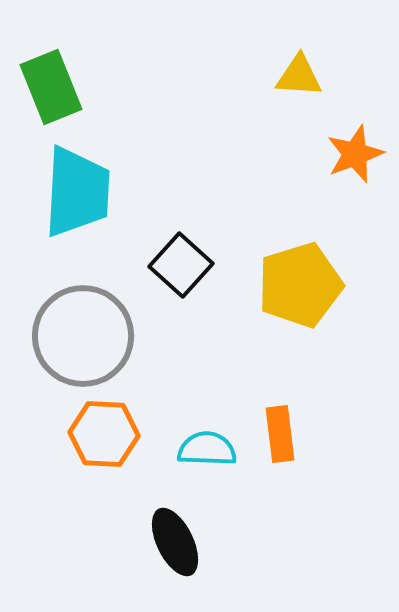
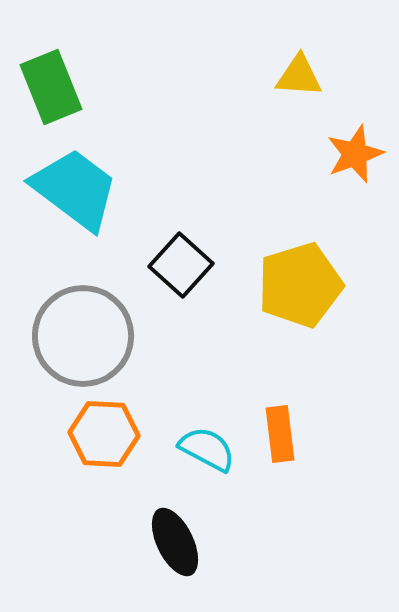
cyan trapezoid: moved 2 px left, 3 px up; rotated 56 degrees counterclockwise
cyan semicircle: rotated 26 degrees clockwise
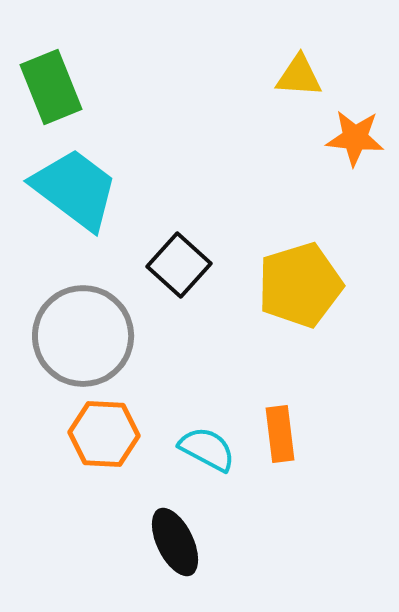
orange star: moved 16 px up; rotated 26 degrees clockwise
black square: moved 2 px left
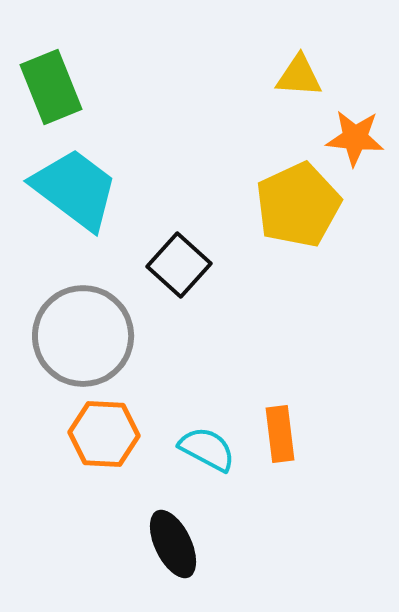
yellow pentagon: moved 2 px left, 80 px up; rotated 8 degrees counterclockwise
black ellipse: moved 2 px left, 2 px down
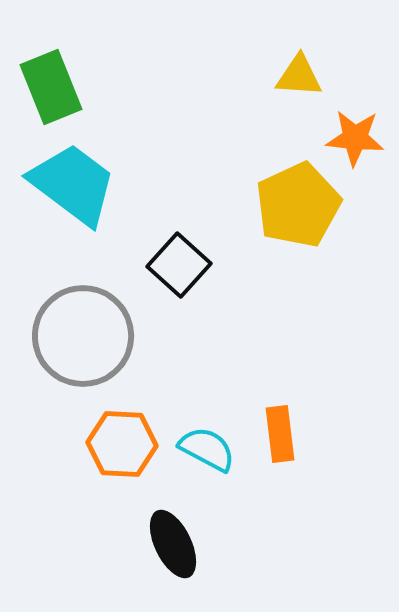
cyan trapezoid: moved 2 px left, 5 px up
orange hexagon: moved 18 px right, 10 px down
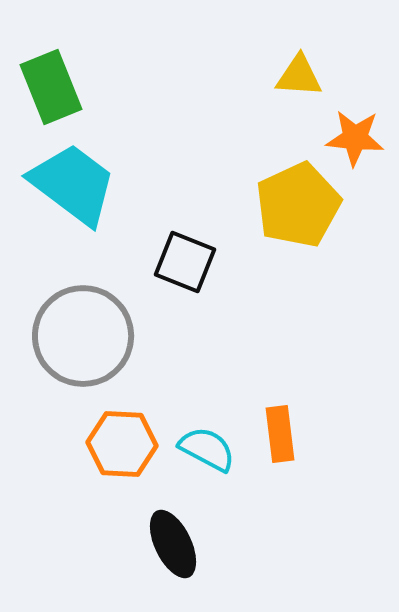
black square: moved 6 px right, 3 px up; rotated 20 degrees counterclockwise
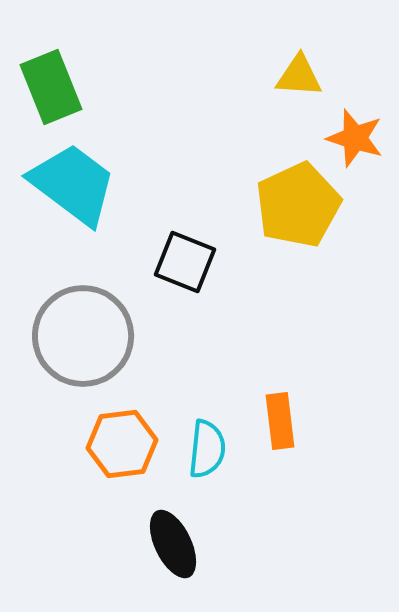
orange star: rotated 12 degrees clockwise
orange rectangle: moved 13 px up
orange hexagon: rotated 10 degrees counterclockwise
cyan semicircle: rotated 68 degrees clockwise
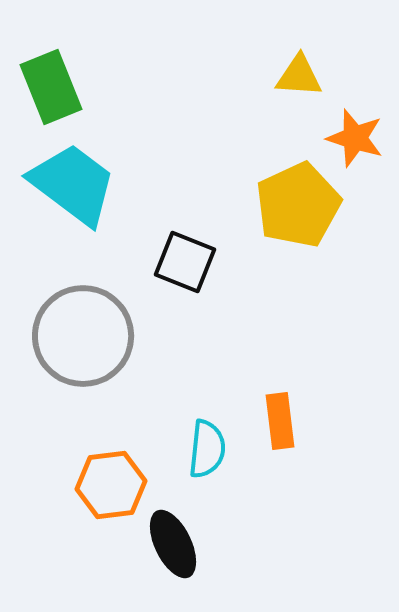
orange hexagon: moved 11 px left, 41 px down
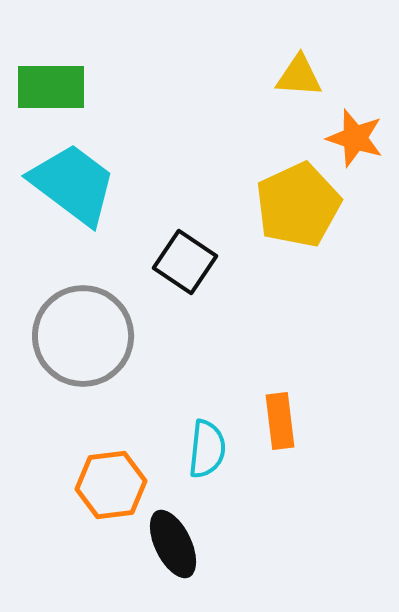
green rectangle: rotated 68 degrees counterclockwise
black square: rotated 12 degrees clockwise
